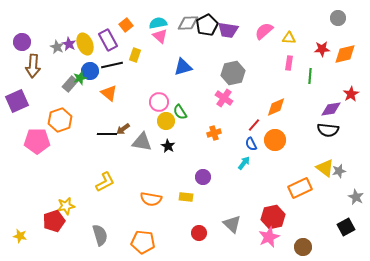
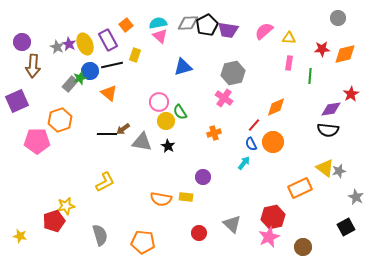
orange circle at (275, 140): moved 2 px left, 2 px down
orange semicircle at (151, 199): moved 10 px right
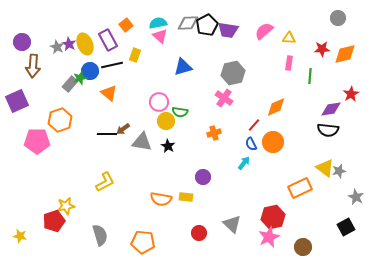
green semicircle at (180, 112): rotated 49 degrees counterclockwise
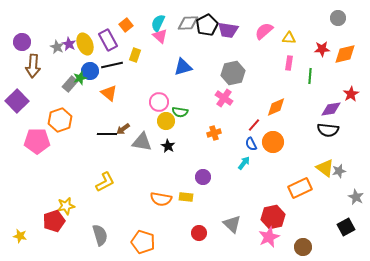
cyan semicircle at (158, 23): rotated 54 degrees counterclockwise
purple square at (17, 101): rotated 20 degrees counterclockwise
orange pentagon at (143, 242): rotated 10 degrees clockwise
